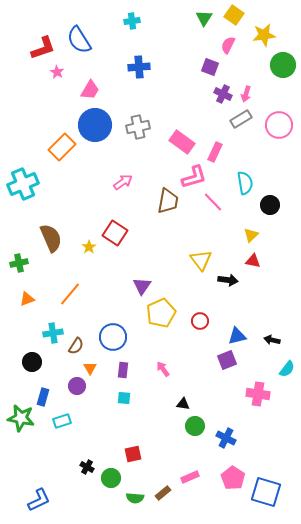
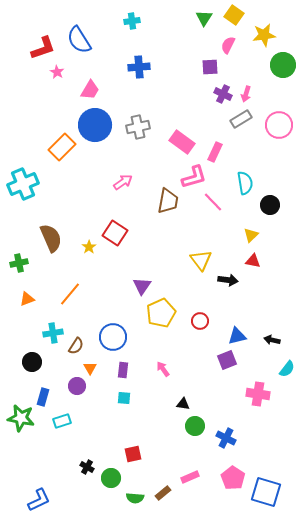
purple square at (210, 67): rotated 24 degrees counterclockwise
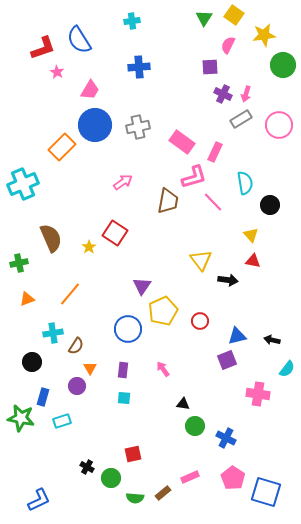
yellow triangle at (251, 235): rotated 28 degrees counterclockwise
yellow pentagon at (161, 313): moved 2 px right, 2 px up
blue circle at (113, 337): moved 15 px right, 8 px up
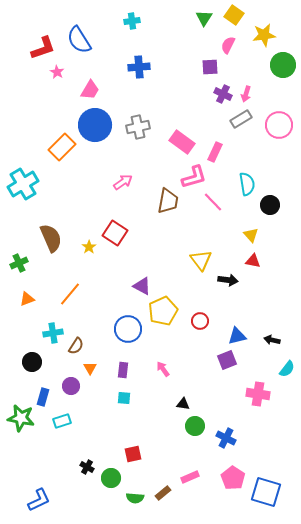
cyan semicircle at (245, 183): moved 2 px right, 1 px down
cyan cross at (23, 184): rotated 8 degrees counterclockwise
green cross at (19, 263): rotated 12 degrees counterclockwise
purple triangle at (142, 286): rotated 36 degrees counterclockwise
purple circle at (77, 386): moved 6 px left
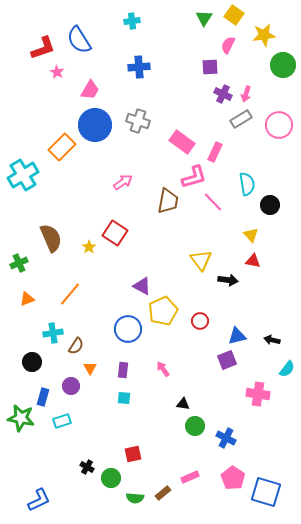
gray cross at (138, 127): moved 6 px up; rotated 30 degrees clockwise
cyan cross at (23, 184): moved 9 px up
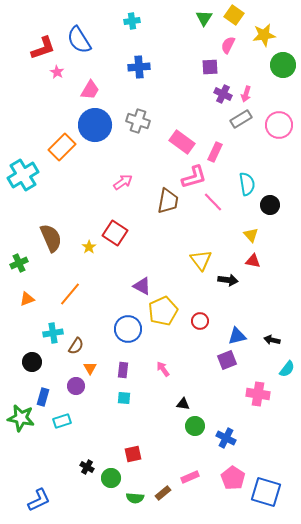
purple circle at (71, 386): moved 5 px right
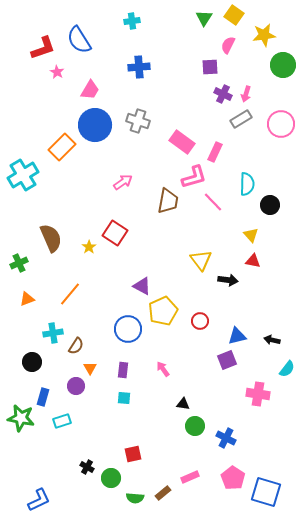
pink circle at (279, 125): moved 2 px right, 1 px up
cyan semicircle at (247, 184): rotated 10 degrees clockwise
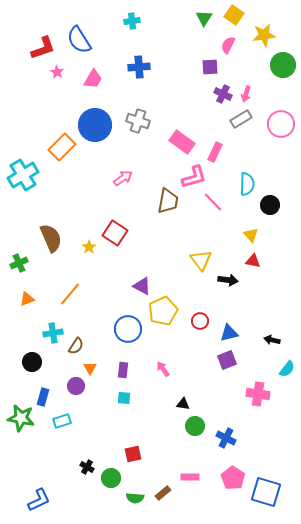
pink trapezoid at (90, 90): moved 3 px right, 11 px up
pink arrow at (123, 182): moved 4 px up
blue triangle at (237, 336): moved 8 px left, 3 px up
pink rectangle at (190, 477): rotated 24 degrees clockwise
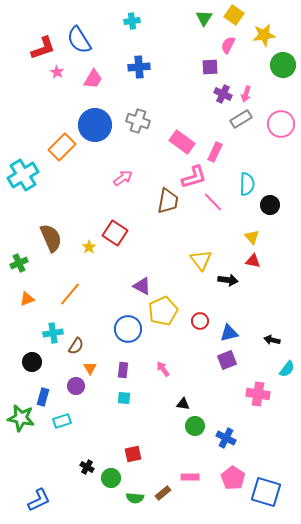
yellow triangle at (251, 235): moved 1 px right, 2 px down
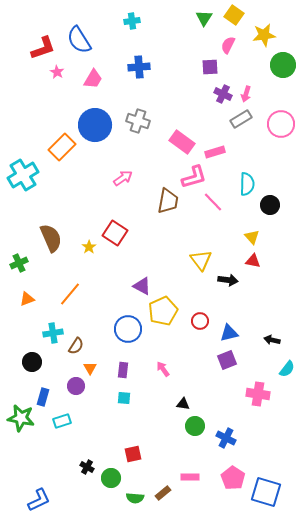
pink rectangle at (215, 152): rotated 48 degrees clockwise
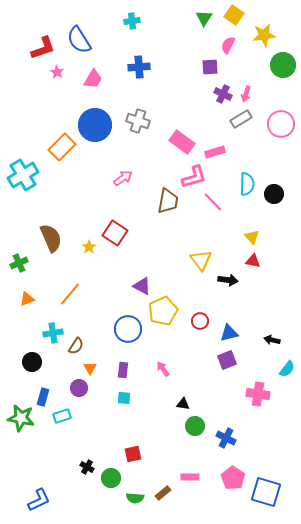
black circle at (270, 205): moved 4 px right, 11 px up
purple circle at (76, 386): moved 3 px right, 2 px down
cyan rectangle at (62, 421): moved 5 px up
